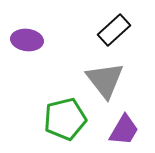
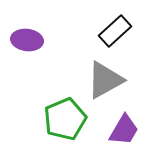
black rectangle: moved 1 px right, 1 px down
gray triangle: rotated 39 degrees clockwise
green pentagon: rotated 9 degrees counterclockwise
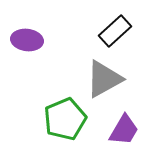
gray triangle: moved 1 px left, 1 px up
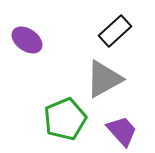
purple ellipse: rotated 28 degrees clockwise
purple trapezoid: moved 2 px left, 1 px down; rotated 72 degrees counterclockwise
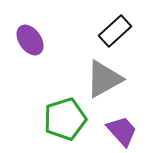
purple ellipse: moved 3 px right; rotated 20 degrees clockwise
green pentagon: rotated 6 degrees clockwise
